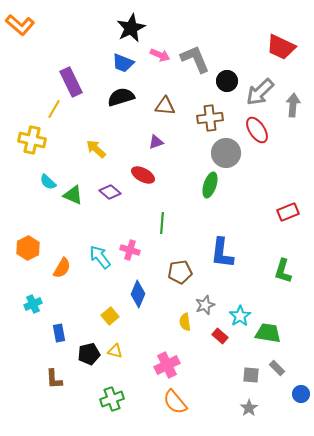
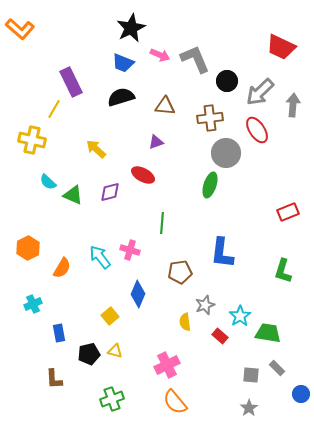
orange L-shape at (20, 25): moved 4 px down
purple diamond at (110, 192): rotated 55 degrees counterclockwise
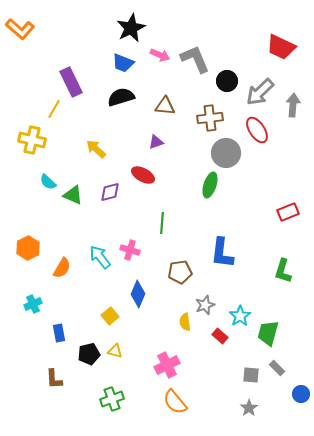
green trapezoid at (268, 333): rotated 84 degrees counterclockwise
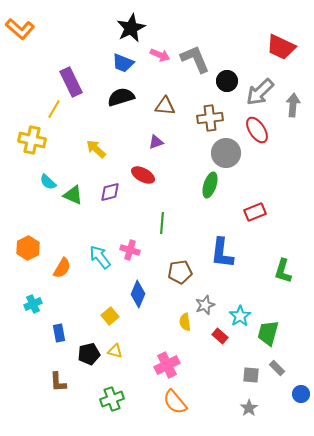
red rectangle at (288, 212): moved 33 px left
brown L-shape at (54, 379): moved 4 px right, 3 px down
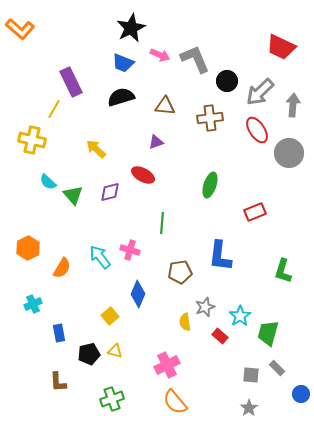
gray circle at (226, 153): moved 63 px right
green triangle at (73, 195): rotated 25 degrees clockwise
blue L-shape at (222, 253): moved 2 px left, 3 px down
gray star at (205, 305): moved 2 px down
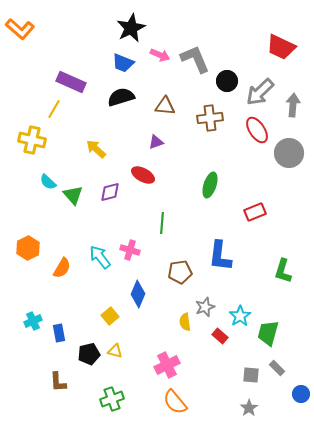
purple rectangle at (71, 82): rotated 40 degrees counterclockwise
cyan cross at (33, 304): moved 17 px down
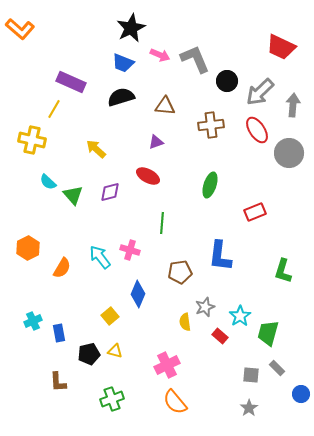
brown cross at (210, 118): moved 1 px right, 7 px down
red ellipse at (143, 175): moved 5 px right, 1 px down
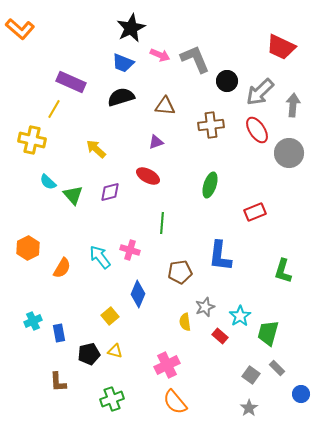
gray square at (251, 375): rotated 30 degrees clockwise
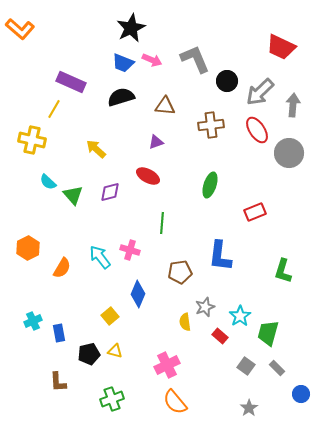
pink arrow at (160, 55): moved 8 px left, 5 px down
gray square at (251, 375): moved 5 px left, 9 px up
